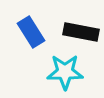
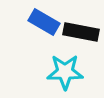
blue rectangle: moved 13 px right, 10 px up; rotated 28 degrees counterclockwise
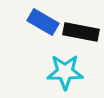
blue rectangle: moved 1 px left
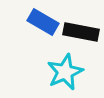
cyan star: rotated 24 degrees counterclockwise
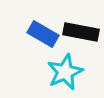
blue rectangle: moved 12 px down
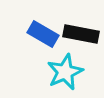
black rectangle: moved 2 px down
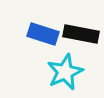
blue rectangle: rotated 12 degrees counterclockwise
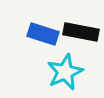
black rectangle: moved 2 px up
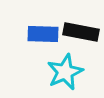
blue rectangle: rotated 16 degrees counterclockwise
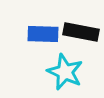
cyan star: rotated 24 degrees counterclockwise
